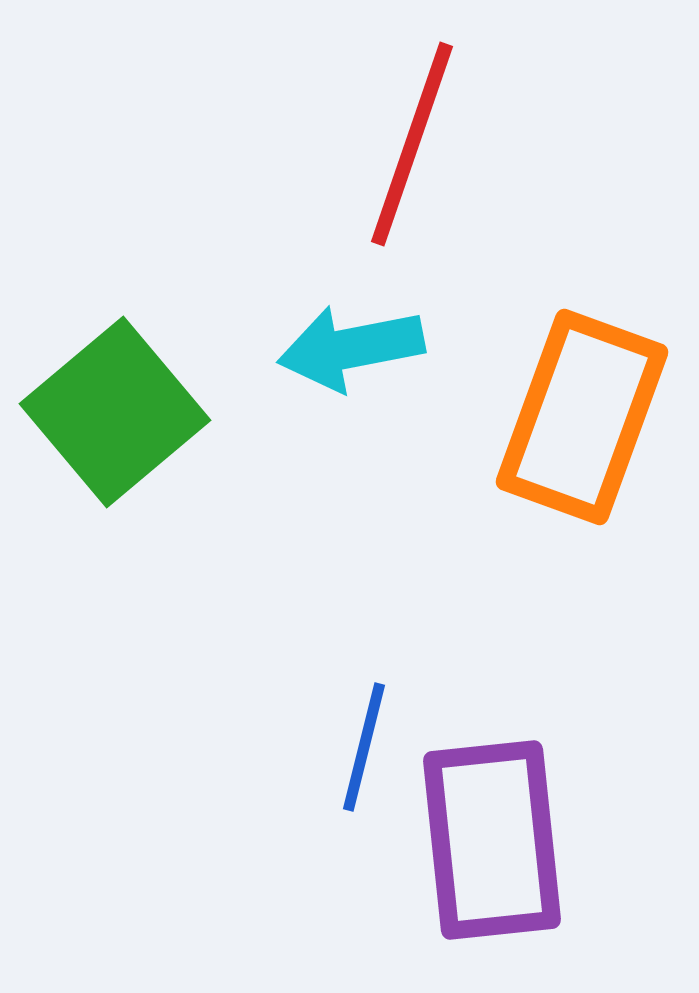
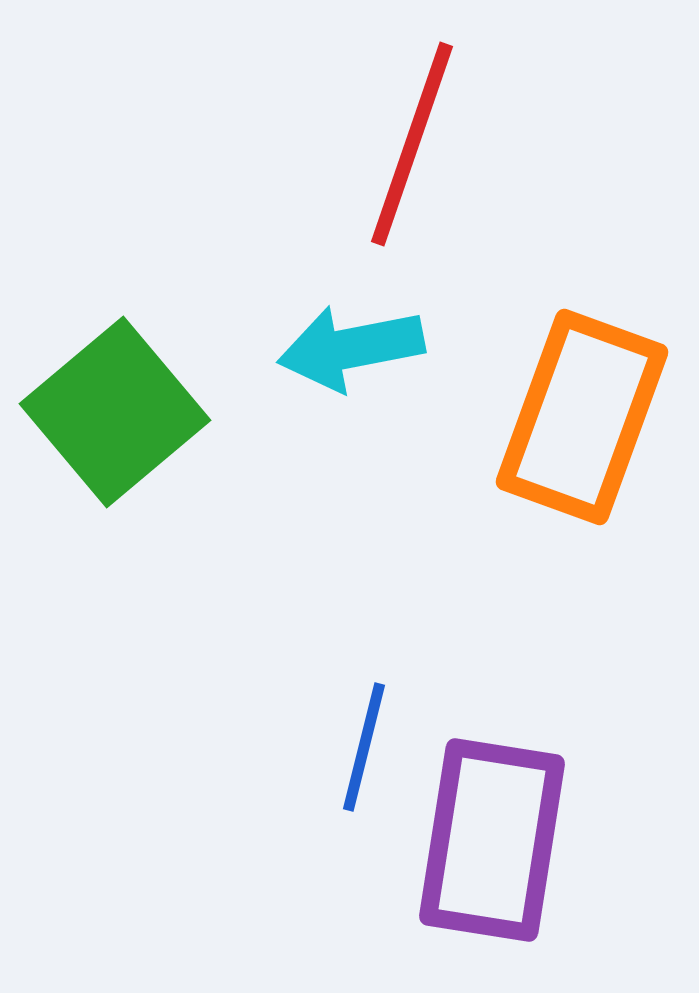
purple rectangle: rotated 15 degrees clockwise
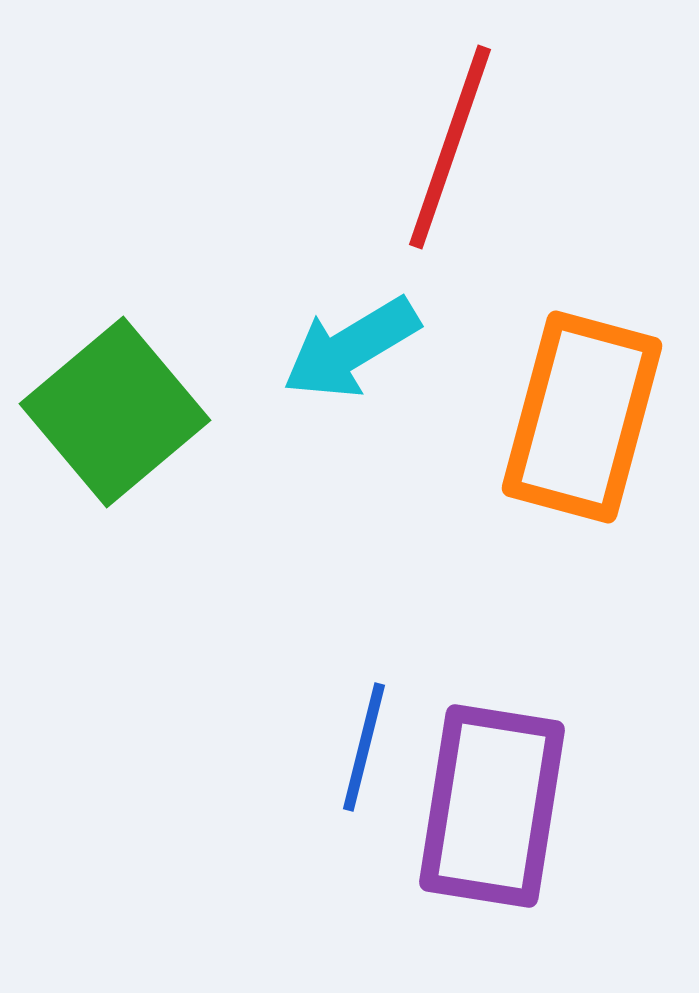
red line: moved 38 px right, 3 px down
cyan arrow: rotated 20 degrees counterclockwise
orange rectangle: rotated 5 degrees counterclockwise
purple rectangle: moved 34 px up
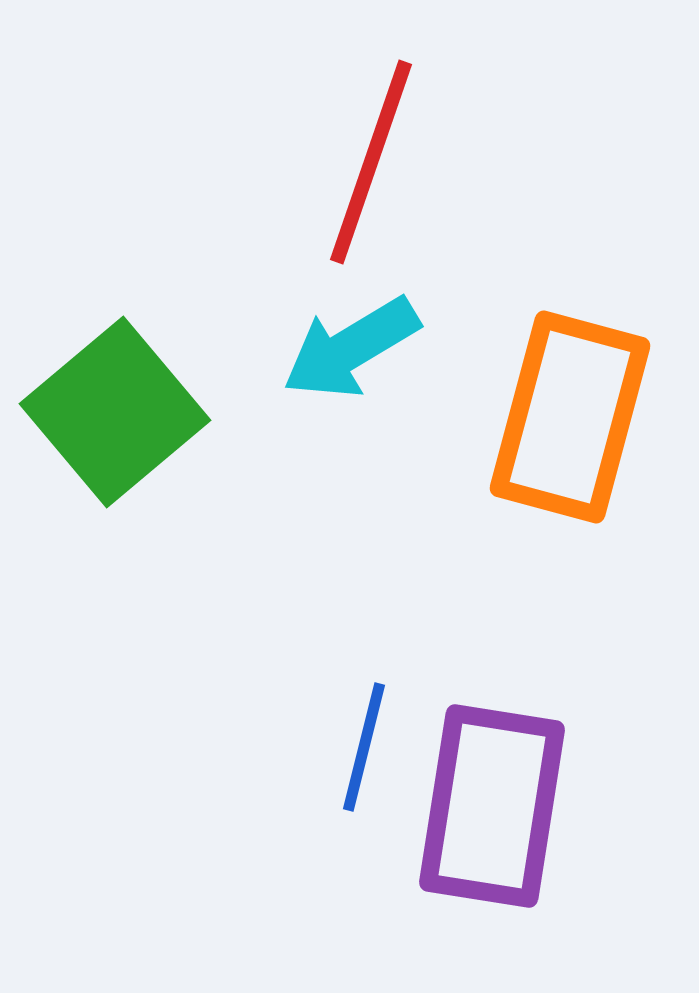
red line: moved 79 px left, 15 px down
orange rectangle: moved 12 px left
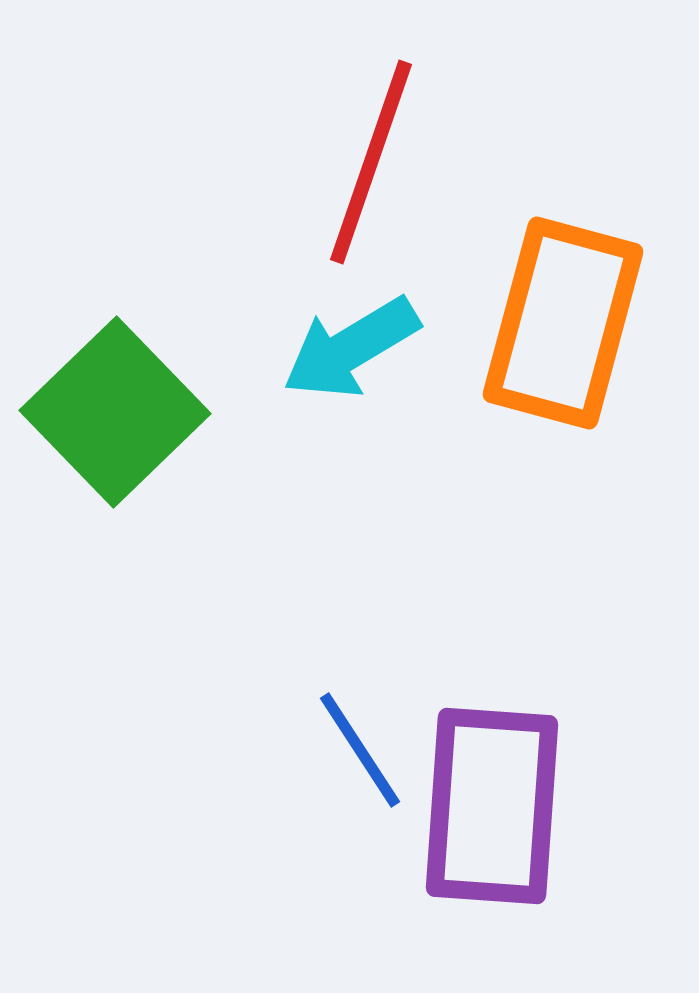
green square: rotated 4 degrees counterclockwise
orange rectangle: moved 7 px left, 94 px up
blue line: moved 4 px left, 3 px down; rotated 47 degrees counterclockwise
purple rectangle: rotated 5 degrees counterclockwise
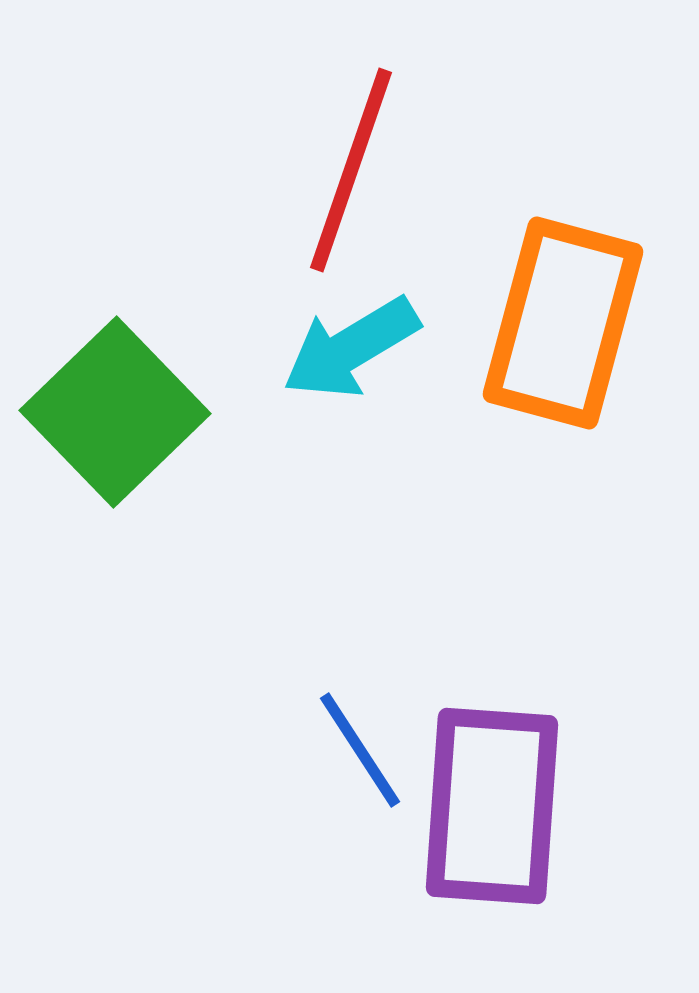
red line: moved 20 px left, 8 px down
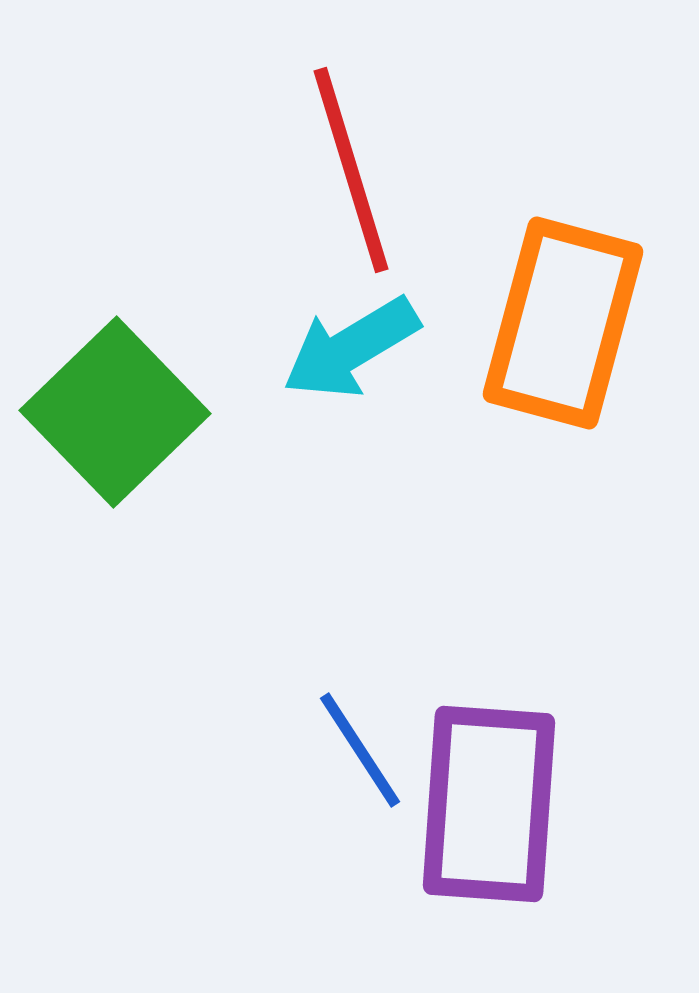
red line: rotated 36 degrees counterclockwise
purple rectangle: moved 3 px left, 2 px up
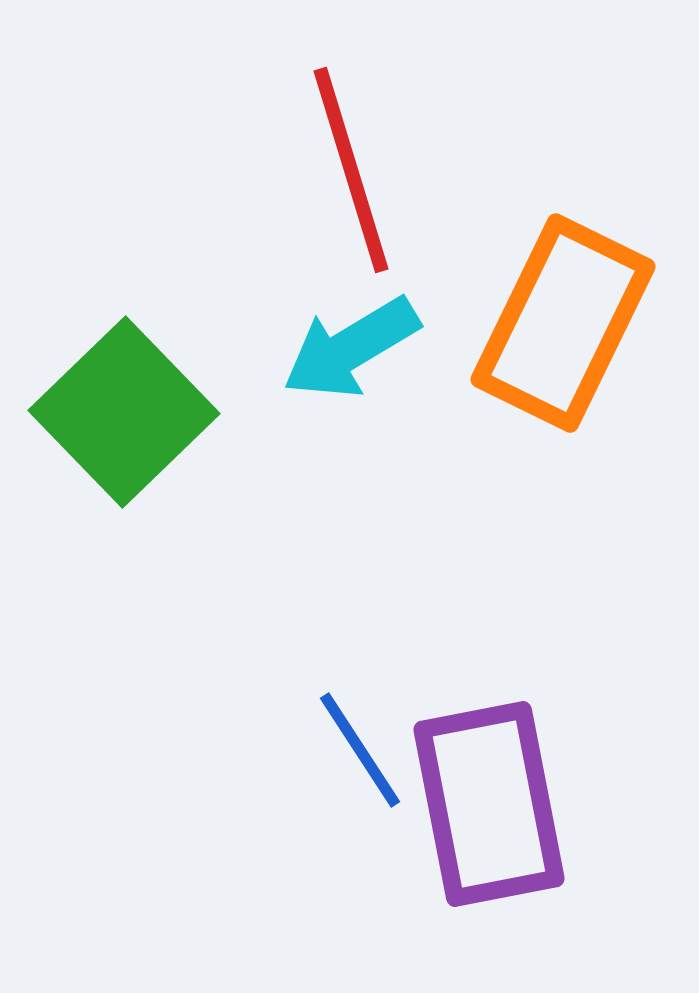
orange rectangle: rotated 11 degrees clockwise
green square: moved 9 px right
purple rectangle: rotated 15 degrees counterclockwise
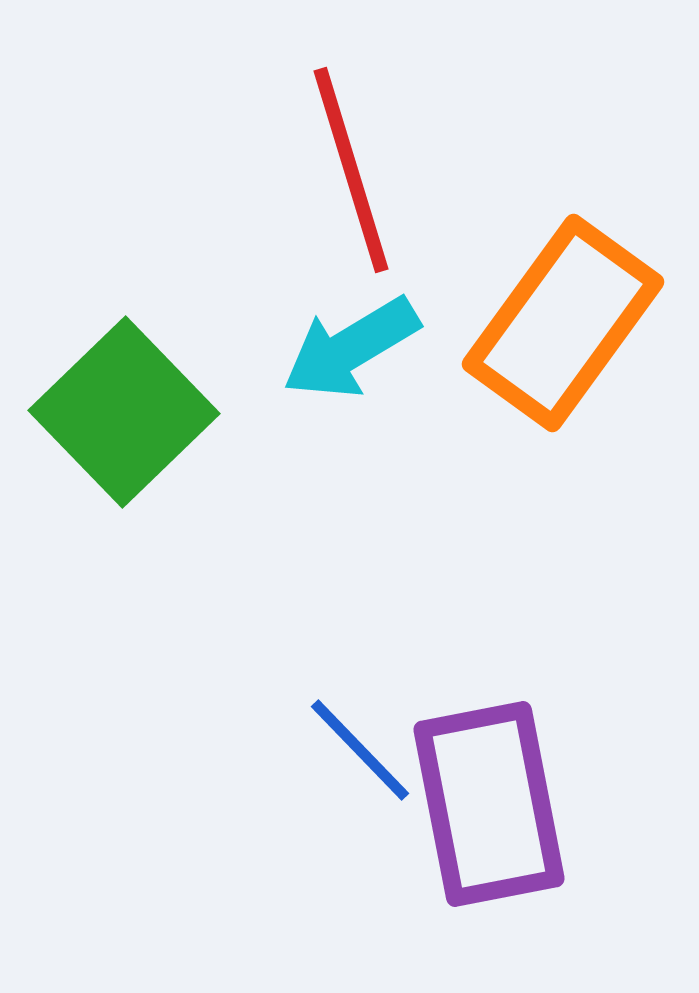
orange rectangle: rotated 10 degrees clockwise
blue line: rotated 11 degrees counterclockwise
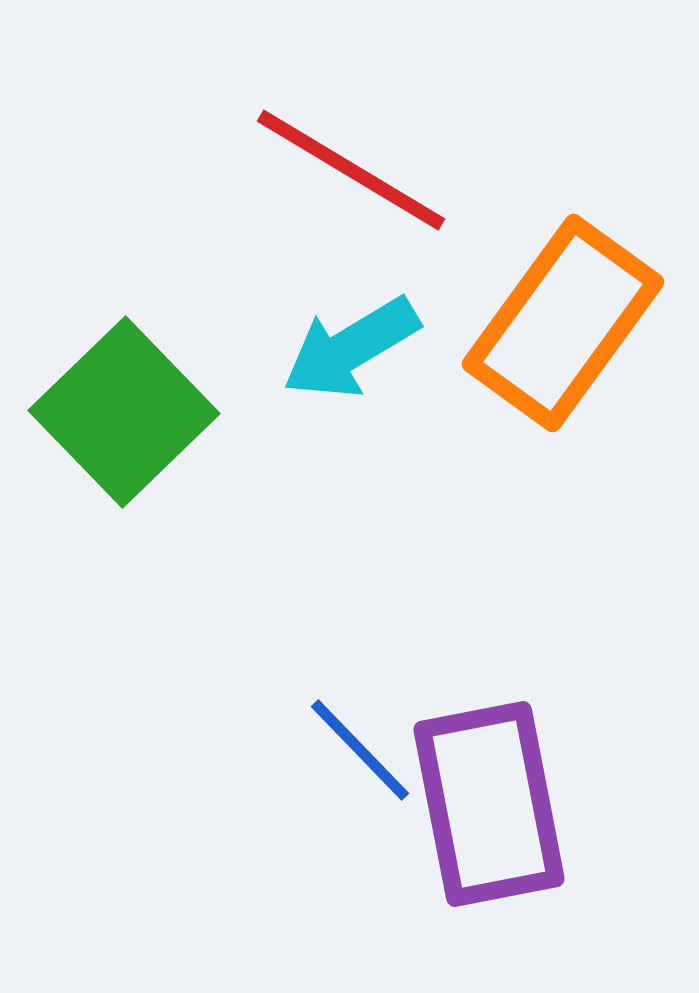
red line: rotated 42 degrees counterclockwise
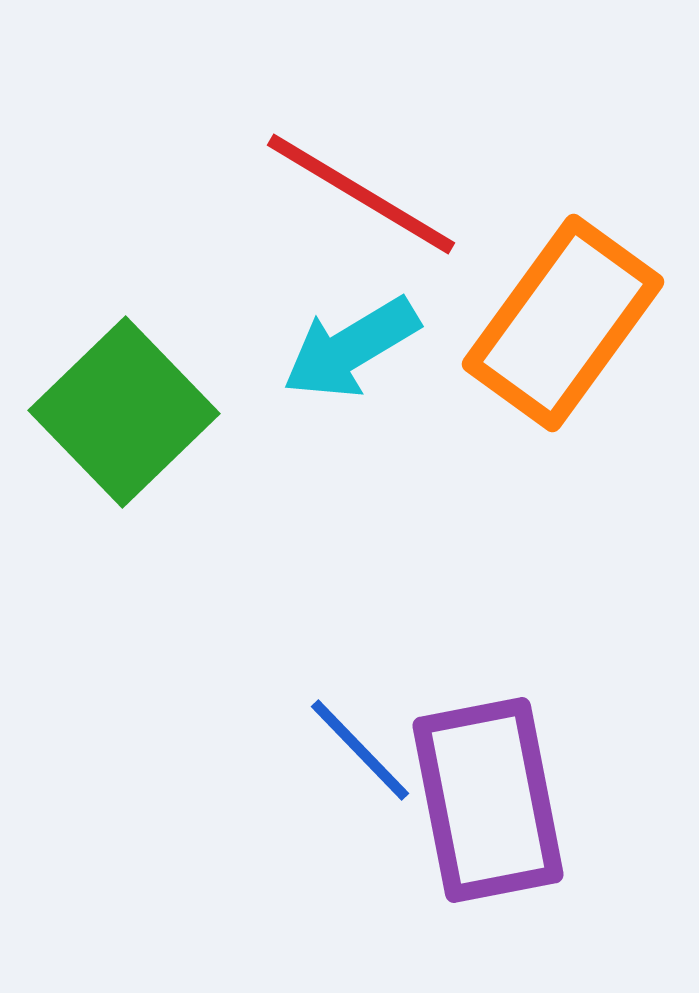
red line: moved 10 px right, 24 px down
purple rectangle: moved 1 px left, 4 px up
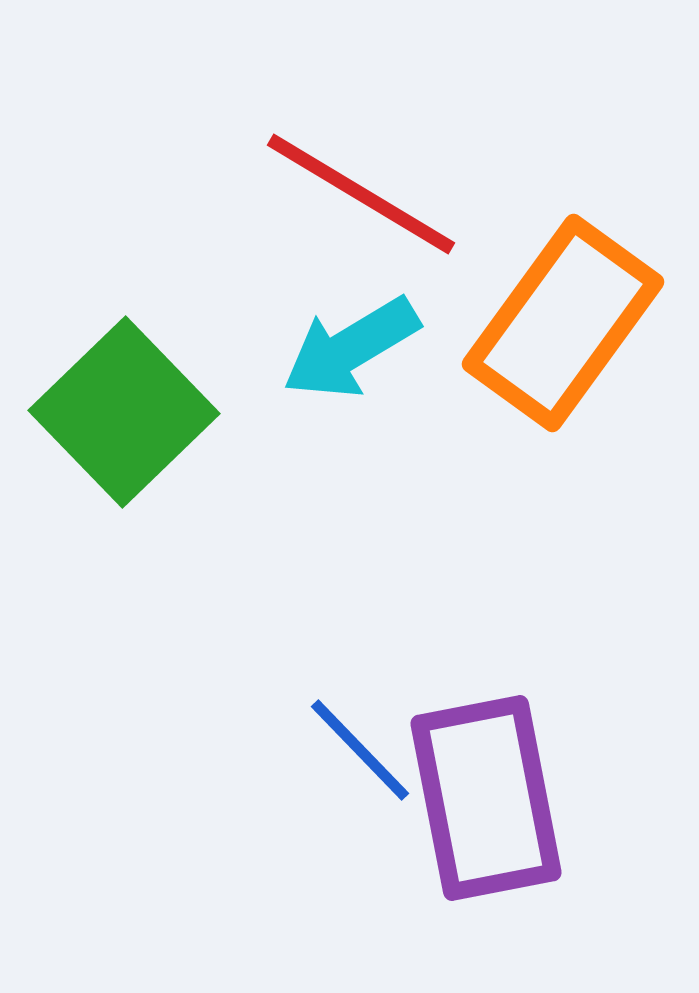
purple rectangle: moved 2 px left, 2 px up
